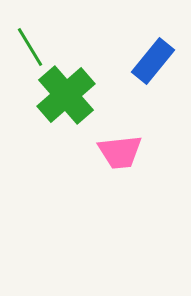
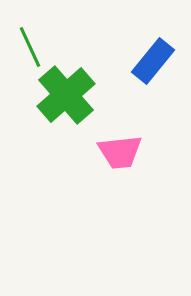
green line: rotated 6 degrees clockwise
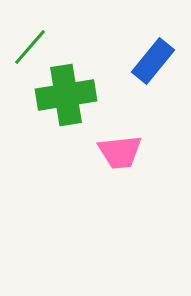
green line: rotated 66 degrees clockwise
green cross: rotated 32 degrees clockwise
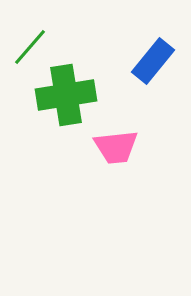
pink trapezoid: moved 4 px left, 5 px up
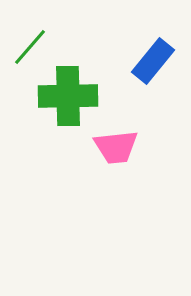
green cross: moved 2 px right, 1 px down; rotated 8 degrees clockwise
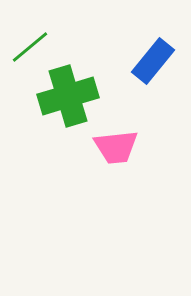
green line: rotated 9 degrees clockwise
green cross: rotated 16 degrees counterclockwise
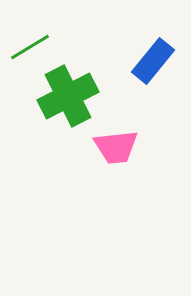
green line: rotated 9 degrees clockwise
green cross: rotated 10 degrees counterclockwise
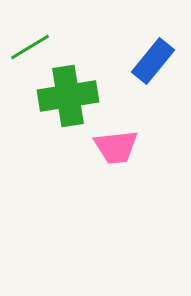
green cross: rotated 18 degrees clockwise
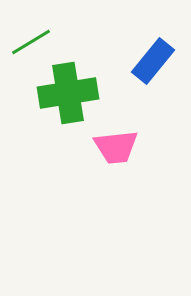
green line: moved 1 px right, 5 px up
green cross: moved 3 px up
